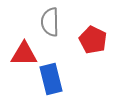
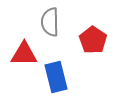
red pentagon: rotated 8 degrees clockwise
blue rectangle: moved 5 px right, 2 px up
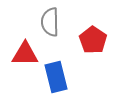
red triangle: moved 1 px right
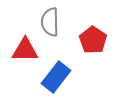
red triangle: moved 4 px up
blue rectangle: rotated 52 degrees clockwise
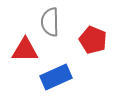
red pentagon: rotated 12 degrees counterclockwise
blue rectangle: rotated 28 degrees clockwise
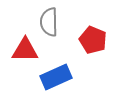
gray semicircle: moved 1 px left
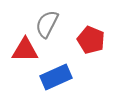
gray semicircle: moved 2 px left, 2 px down; rotated 28 degrees clockwise
red pentagon: moved 2 px left
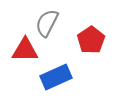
gray semicircle: moved 1 px up
red pentagon: rotated 16 degrees clockwise
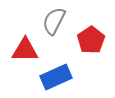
gray semicircle: moved 7 px right, 2 px up
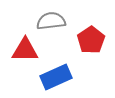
gray semicircle: moved 3 px left; rotated 56 degrees clockwise
